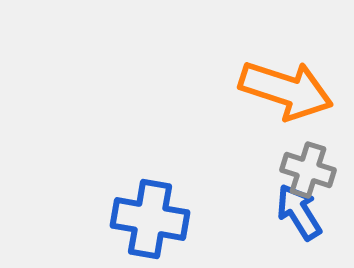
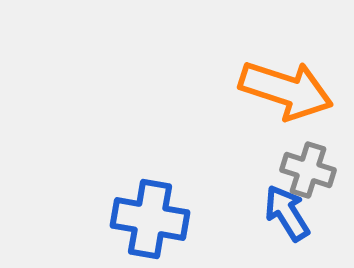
blue arrow: moved 12 px left, 1 px down
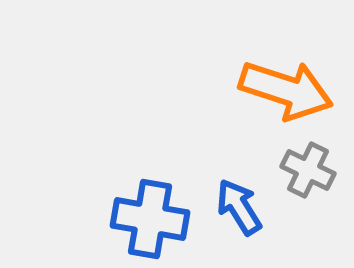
gray cross: rotated 8 degrees clockwise
blue arrow: moved 48 px left, 6 px up
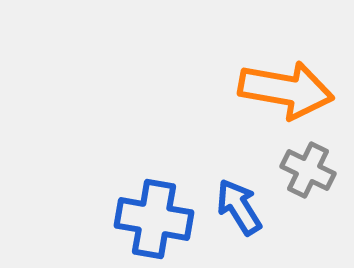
orange arrow: rotated 8 degrees counterclockwise
blue cross: moved 4 px right
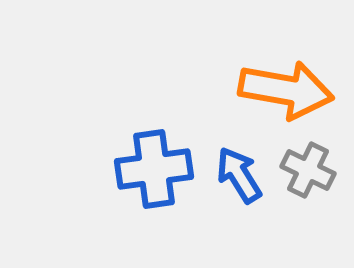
blue arrow: moved 32 px up
blue cross: moved 50 px up; rotated 18 degrees counterclockwise
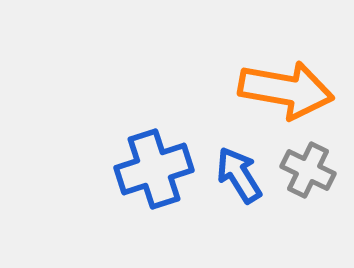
blue cross: rotated 10 degrees counterclockwise
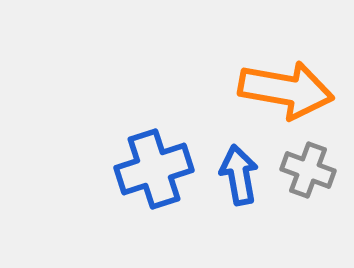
gray cross: rotated 6 degrees counterclockwise
blue arrow: rotated 22 degrees clockwise
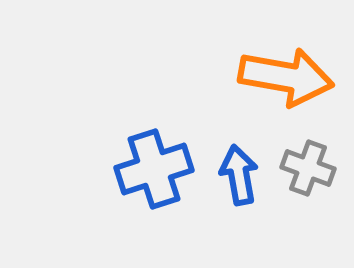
orange arrow: moved 13 px up
gray cross: moved 2 px up
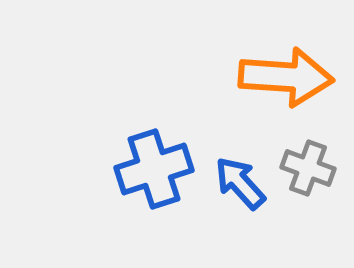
orange arrow: rotated 6 degrees counterclockwise
blue arrow: moved 1 px right, 8 px down; rotated 32 degrees counterclockwise
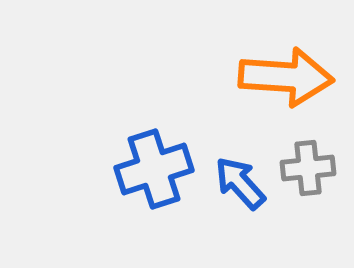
gray cross: rotated 26 degrees counterclockwise
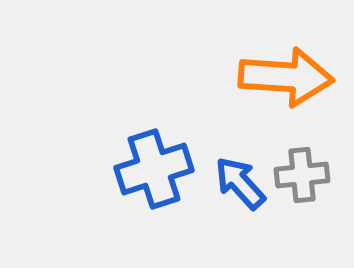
gray cross: moved 6 px left, 7 px down
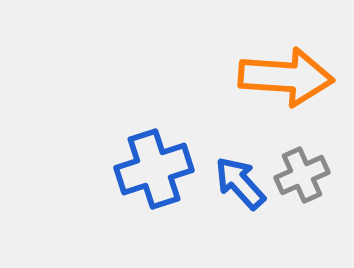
gray cross: rotated 18 degrees counterclockwise
